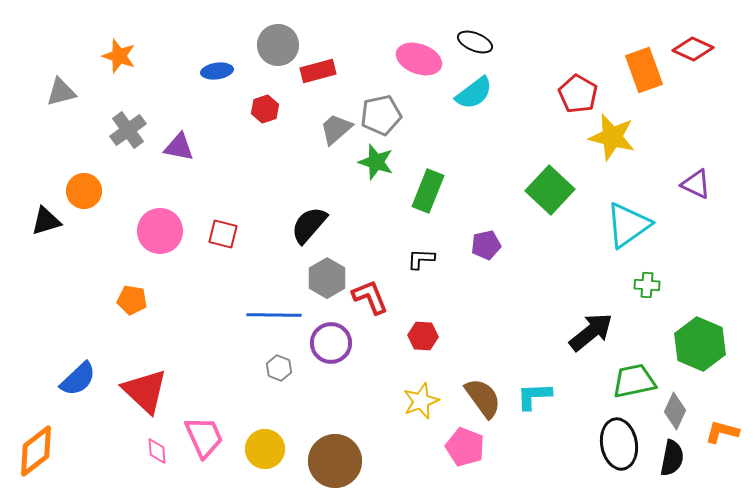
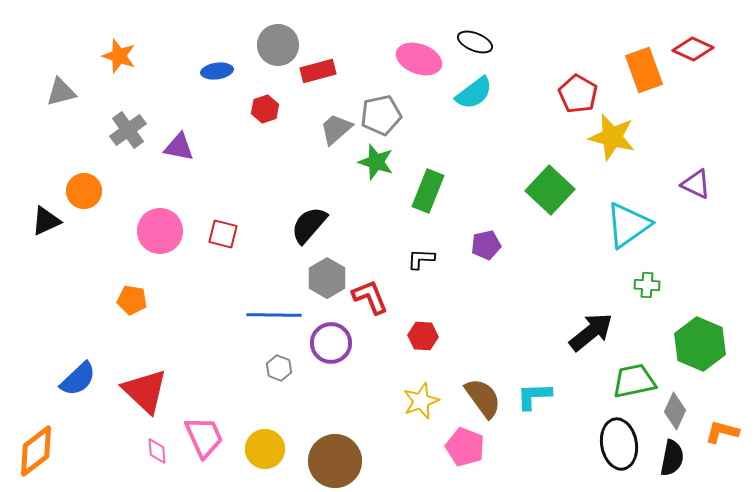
black triangle at (46, 221): rotated 8 degrees counterclockwise
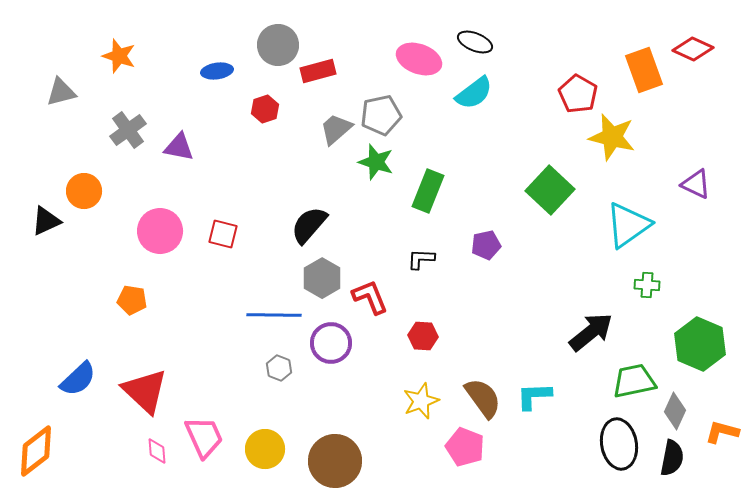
gray hexagon at (327, 278): moved 5 px left
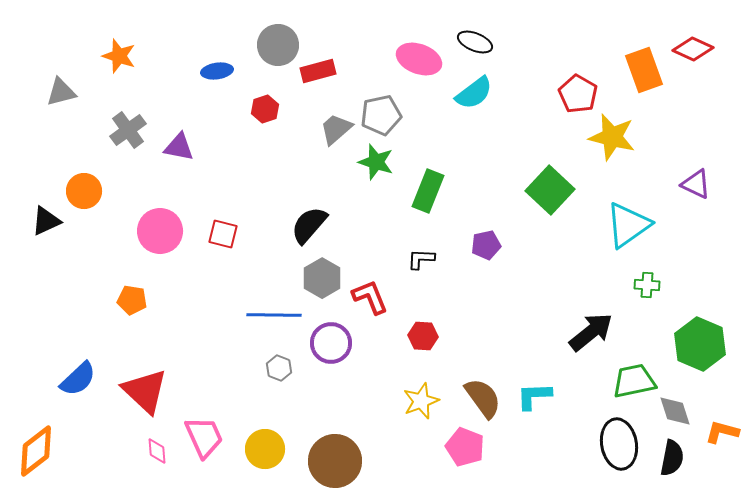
gray diamond at (675, 411): rotated 42 degrees counterclockwise
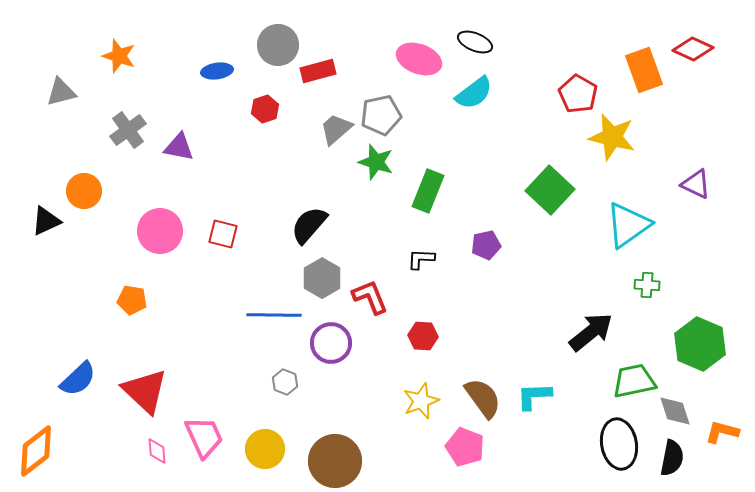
gray hexagon at (279, 368): moved 6 px right, 14 px down
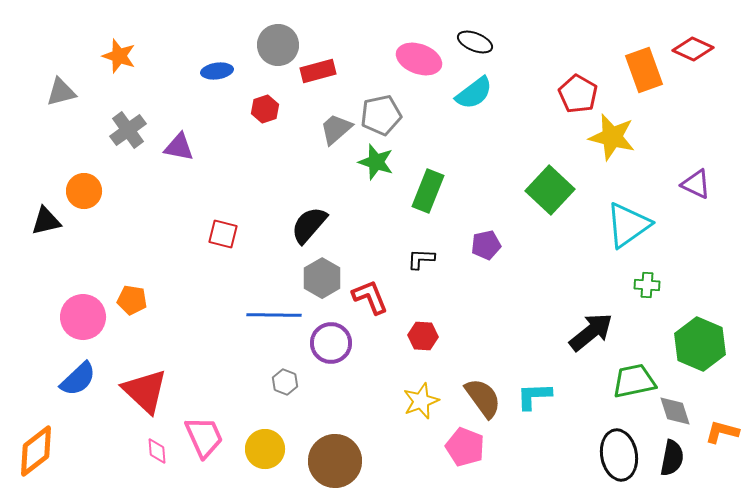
black triangle at (46, 221): rotated 12 degrees clockwise
pink circle at (160, 231): moved 77 px left, 86 px down
black ellipse at (619, 444): moved 11 px down
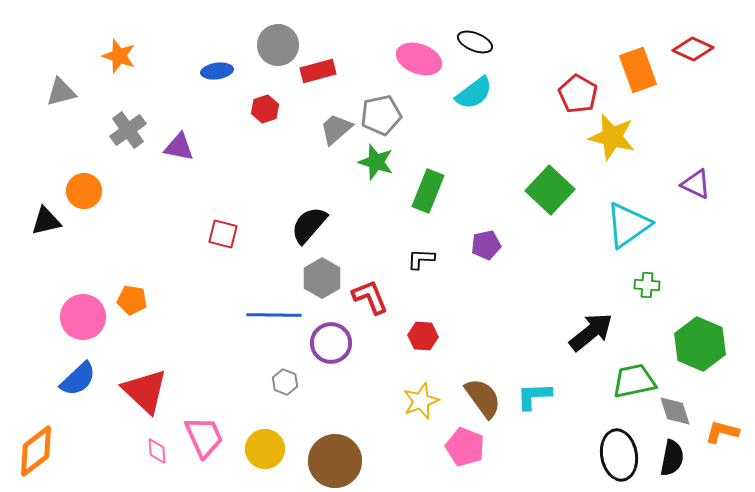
orange rectangle at (644, 70): moved 6 px left
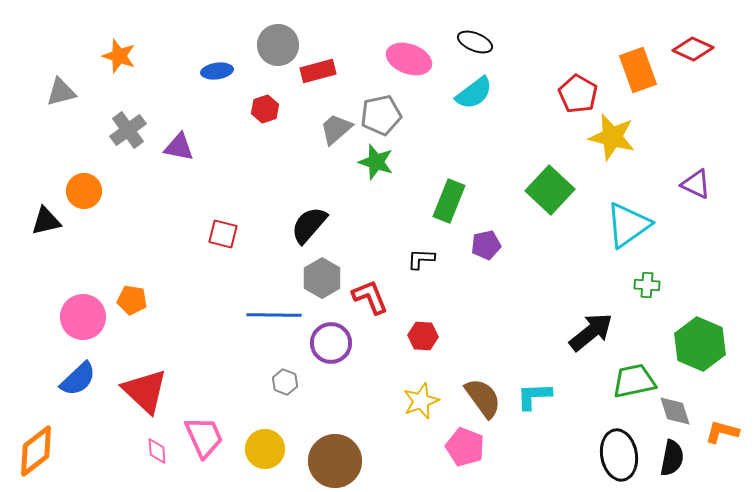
pink ellipse at (419, 59): moved 10 px left
green rectangle at (428, 191): moved 21 px right, 10 px down
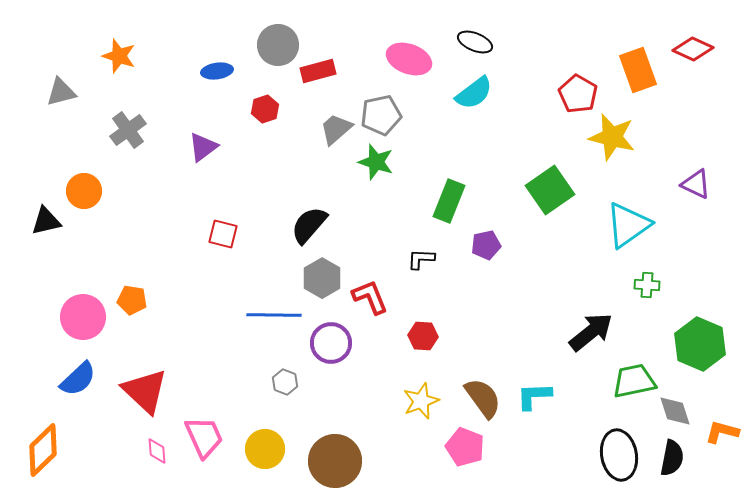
purple triangle at (179, 147): moved 24 px right; rotated 48 degrees counterclockwise
green square at (550, 190): rotated 12 degrees clockwise
orange diamond at (36, 451): moved 7 px right, 1 px up; rotated 6 degrees counterclockwise
